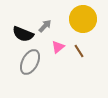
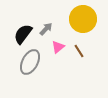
gray arrow: moved 1 px right, 3 px down
black semicircle: rotated 105 degrees clockwise
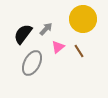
gray ellipse: moved 2 px right, 1 px down
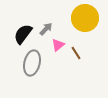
yellow circle: moved 2 px right, 1 px up
pink triangle: moved 2 px up
brown line: moved 3 px left, 2 px down
gray ellipse: rotated 15 degrees counterclockwise
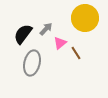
pink triangle: moved 2 px right, 2 px up
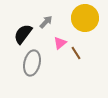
gray arrow: moved 7 px up
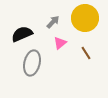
gray arrow: moved 7 px right
black semicircle: moved 1 px left; rotated 30 degrees clockwise
brown line: moved 10 px right
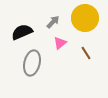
black semicircle: moved 2 px up
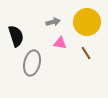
yellow circle: moved 2 px right, 4 px down
gray arrow: rotated 32 degrees clockwise
black semicircle: moved 6 px left, 4 px down; rotated 95 degrees clockwise
pink triangle: rotated 48 degrees clockwise
